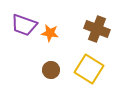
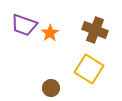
brown cross: moved 2 px left, 1 px down
orange star: rotated 30 degrees clockwise
brown circle: moved 18 px down
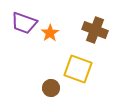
purple trapezoid: moved 2 px up
yellow square: moved 11 px left; rotated 12 degrees counterclockwise
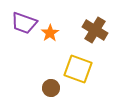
brown cross: rotated 10 degrees clockwise
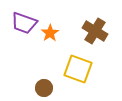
brown cross: moved 1 px down
brown circle: moved 7 px left
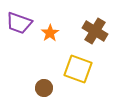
purple trapezoid: moved 5 px left
